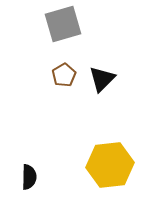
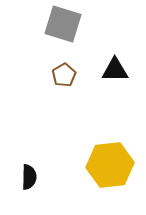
gray square: rotated 33 degrees clockwise
black triangle: moved 13 px right, 9 px up; rotated 44 degrees clockwise
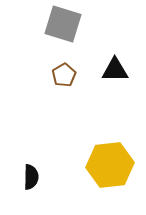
black semicircle: moved 2 px right
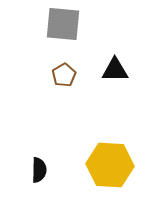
gray square: rotated 12 degrees counterclockwise
yellow hexagon: rotated 9 degrees clockwise
black semicircle: moved 8 px right, 7 px up
